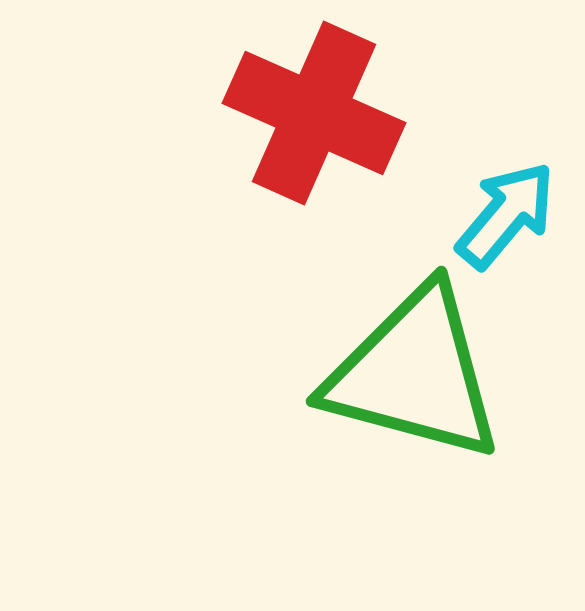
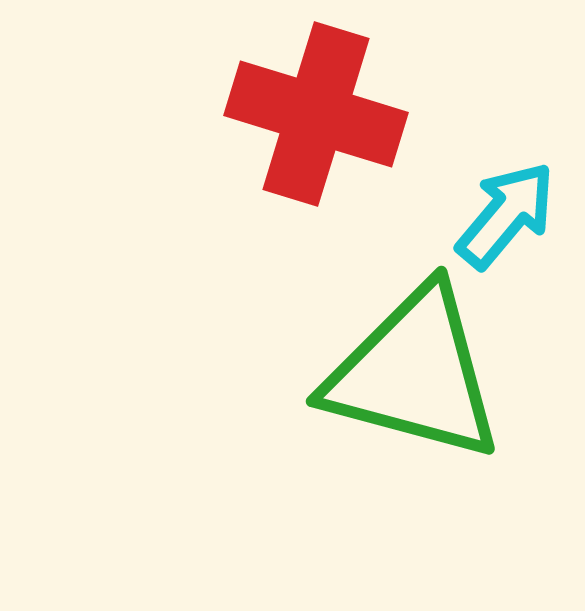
red cross: moved 2 px right, 1 px down; rotated 7 degrees counterclockwise
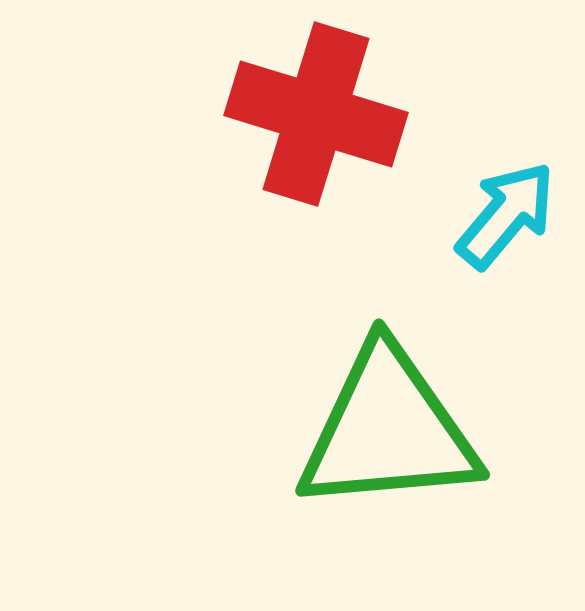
green triangle: moved 26 px left, 56 px down; rotated 20 degrees counterclockwise
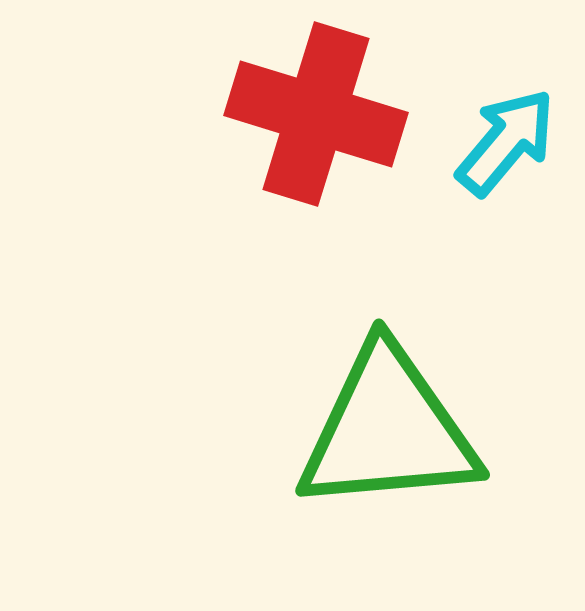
cyan arrow: moved 73 px up
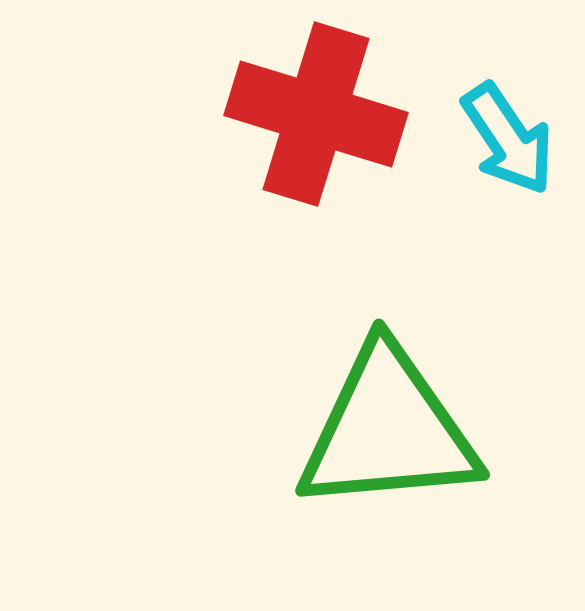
cyan arrow: moved 2 px right, 3 px up; rotated 106 degrees clockwise
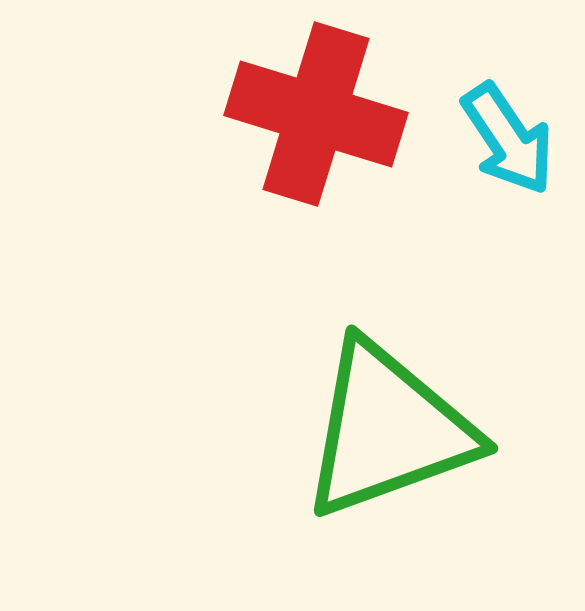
green triangle: rotated 15 degrees counterclockwise
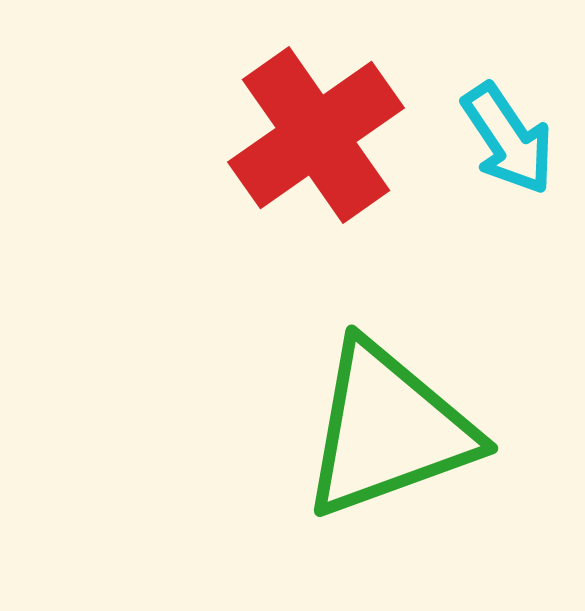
red cross: moved 21 px down; rotated 38 degrees clockwise
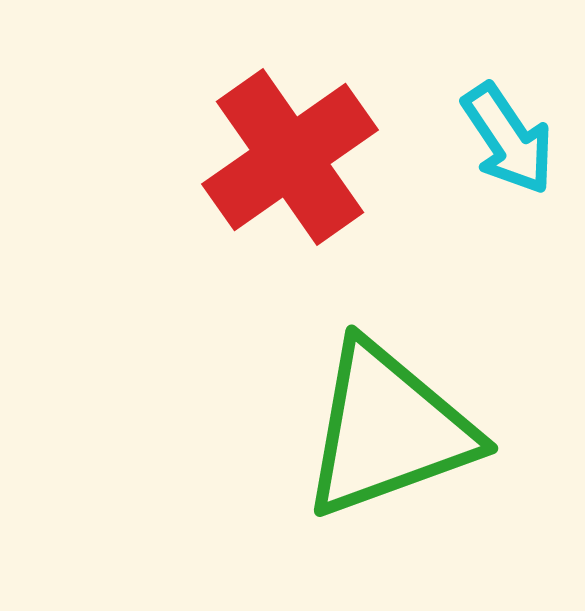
red cross: moved 26 px left, 22 px down
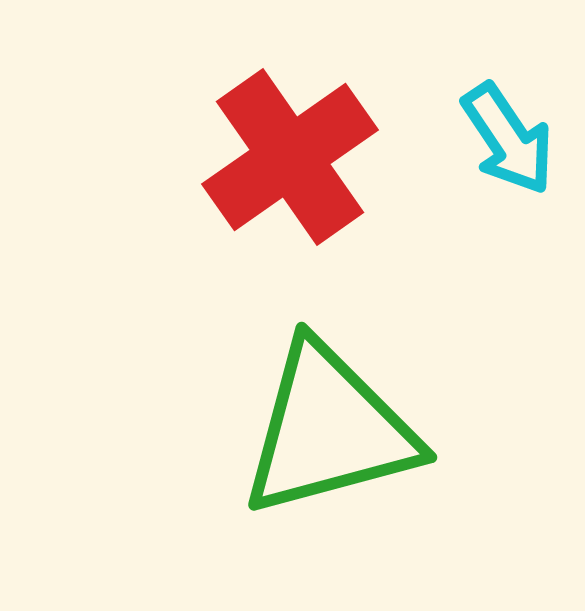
green triangle: moved 59 px left; rotated 5 degrees clockwise
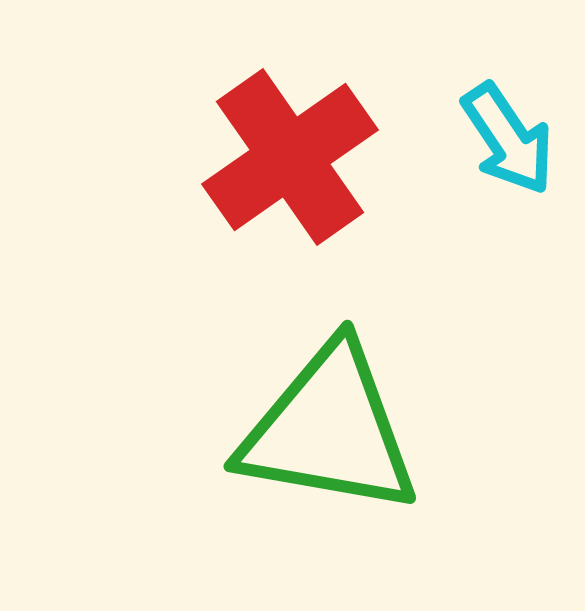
green triangle: rotated 25 degrees clockwise
